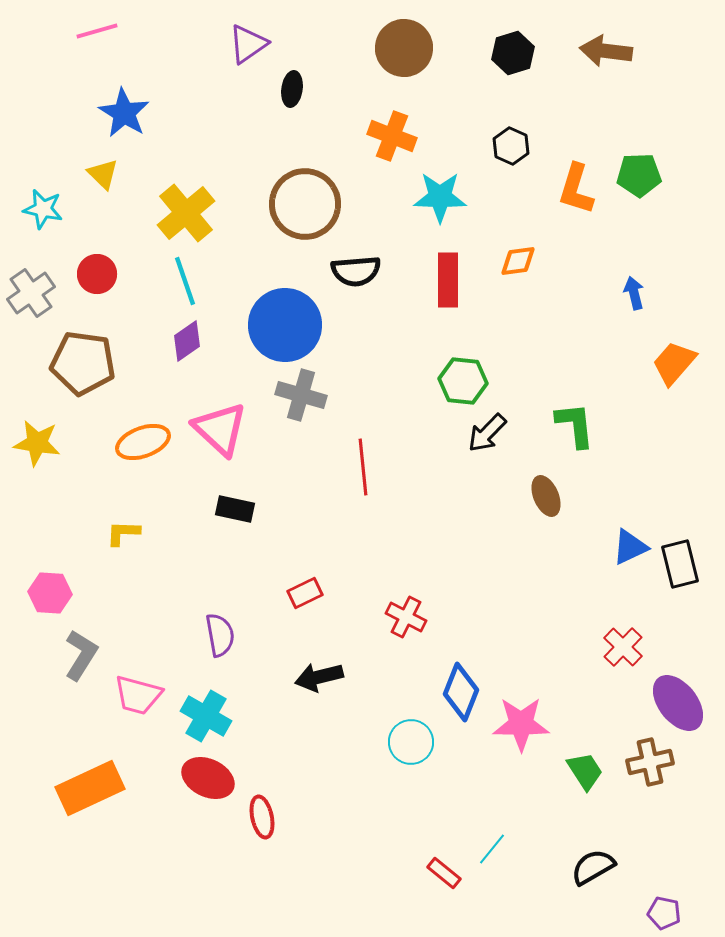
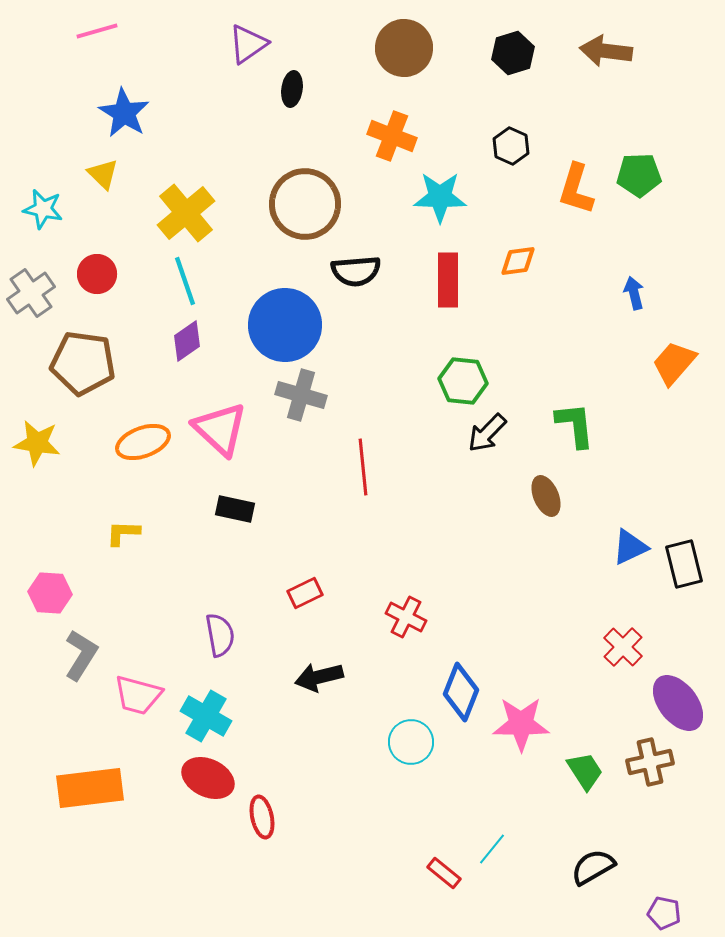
black rectangle at (680, 564): moved 4 px right
orange rectangle at (90, 788): rotated 18 degrees clockwise
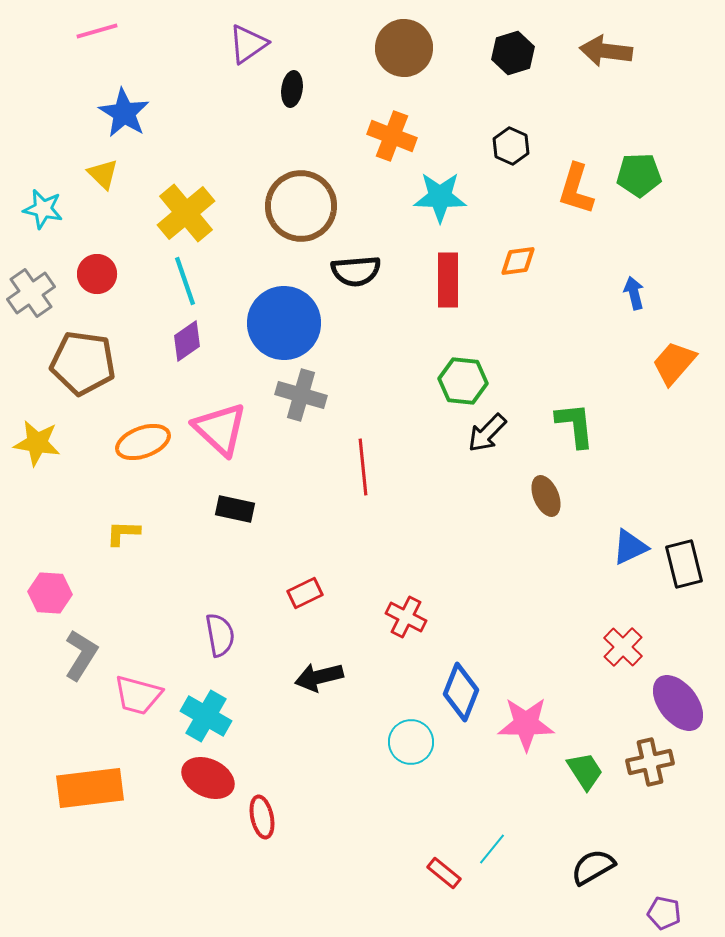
brown circle at (305, 204): moved 4 px left, 2 px down
blue circle at (285, 325): moved 1 px left, 2 px up
pink star at (521, 724): moved 5 px right
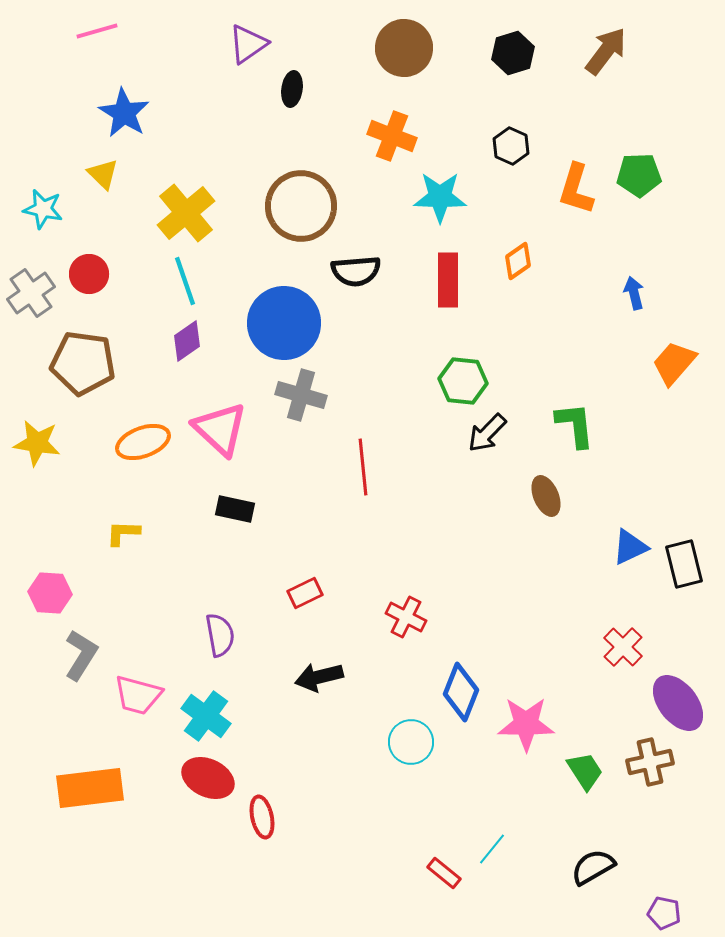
brown arrow at (606, 51): rotated 120 degrees clockwise
orange diamond at (518, 261): rotated 27 degrees counterclockwise
red circle at (97, 274): moved 8 px left
cyan cross at (206, 716): rotated 6 degrees clockwise
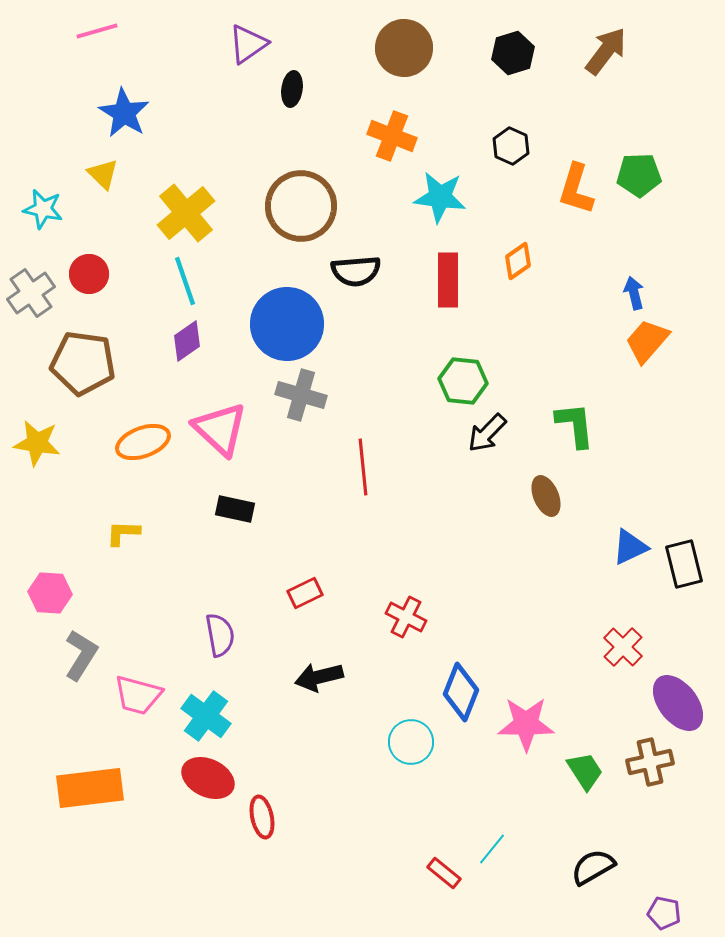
cyan star at (440, 197): rotated 6 degrees clockwise
blue circle at (284, 323): moved 3 px right, 1 px down
orange trapezoid at (674, 363): moved 27 px left, 22 px up
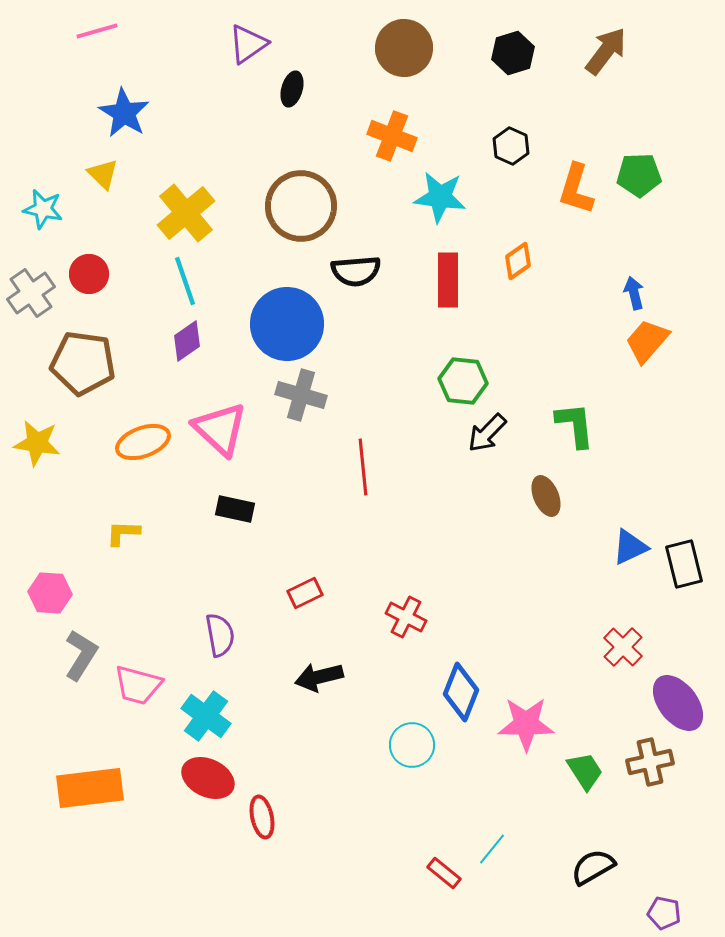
black ellipse at (292, 89): rotated 8 degrees clockwise
pink trapezoid at (138, 695): moved 10 px up
cyan circle at (411, 742): moved 1 px right, 3 px down
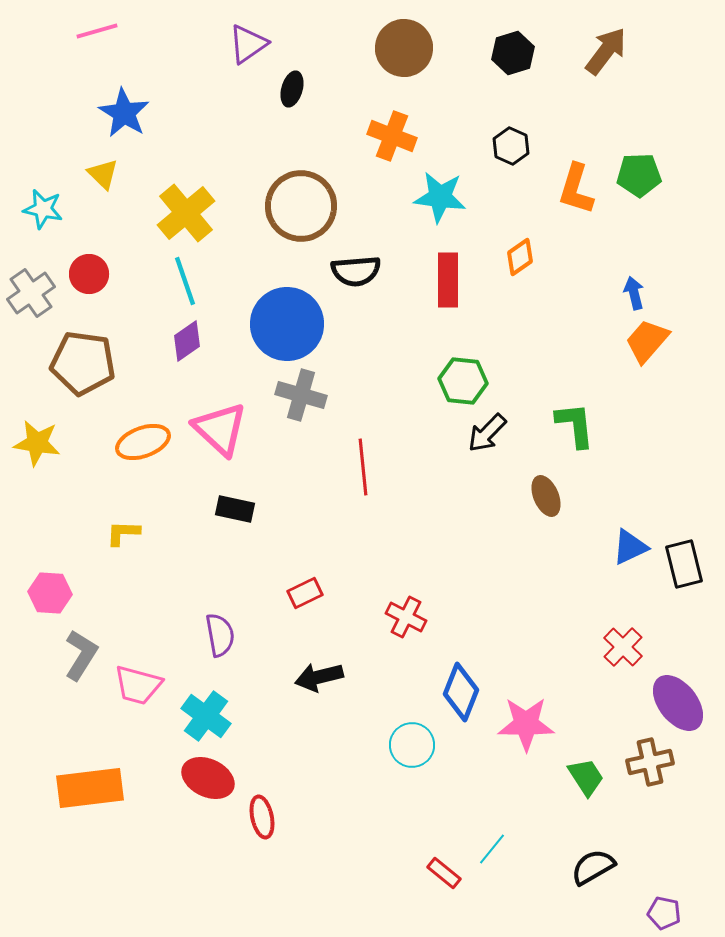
orange diamond at (518, 261): moved 2 px right, 4 px up
green trapezoid at (585, 771): moved 1 px right, 6 px down
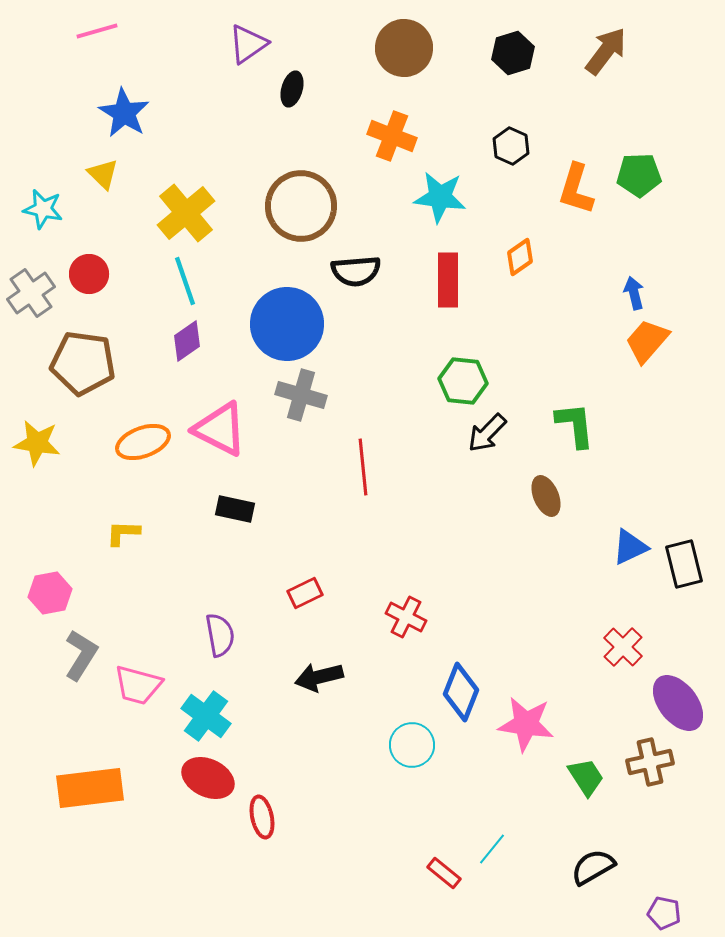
pink triangle at (220, 429): rotated 16 degrees counterclockwise
pink hexagon at (50, 593): rotated 15 degrees counterclockwise
pink star at (526, 724): rotated 8 degrees clockwise
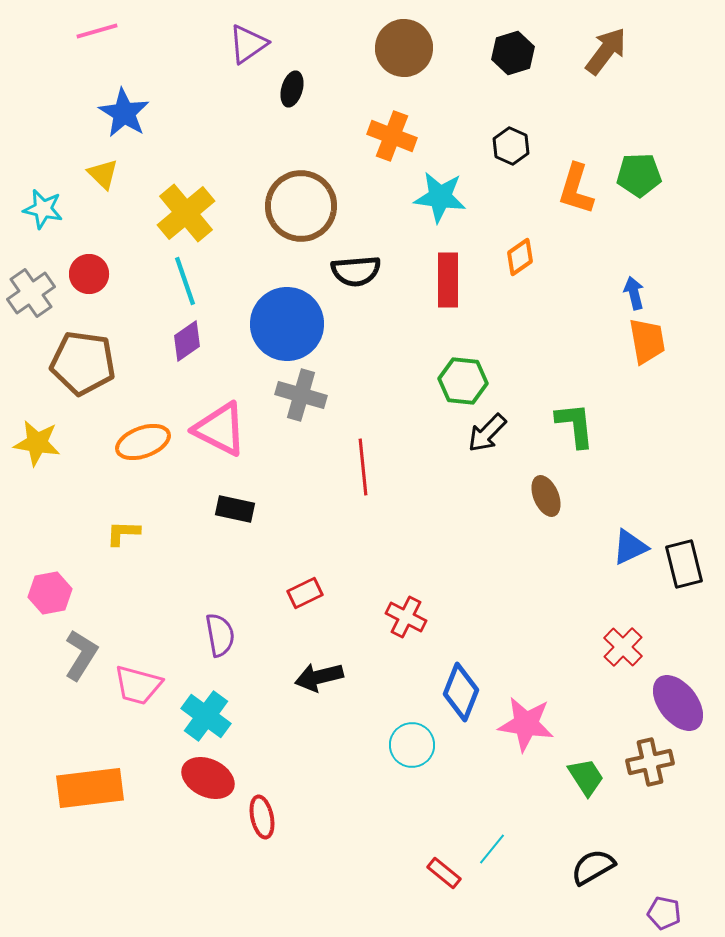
orange trapezoid at (647, 341): rotated 129 degrees clockwise
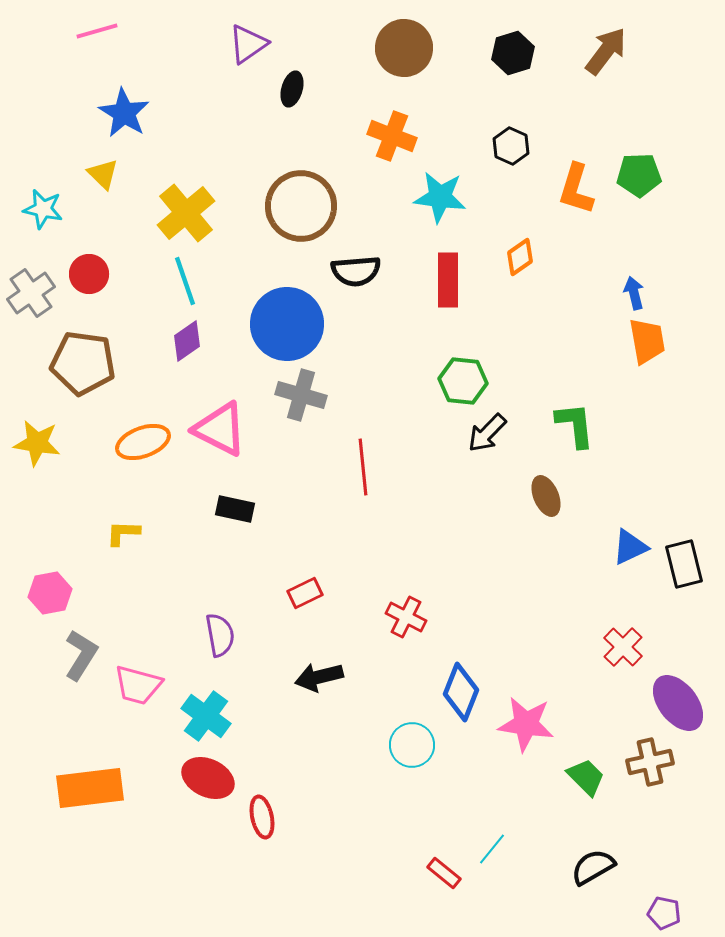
green trapezoid at (586, 777): rotated 12 degrees counterclockwise
